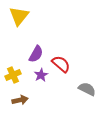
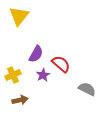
purple star: moved 2 px right
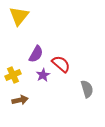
gray semicircle: rotated 48 degrees clockwise
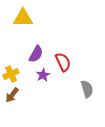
yellow triangle: moved 4 px right, 2 px down; rotated 50 degrees clockwise
red semicircle: moved 2 px right, 2 px up; rotated 24 degrees clockwise
yellow cross: moved 2 px left, 1 px up
brown arrow: moved 8 px left, 5 px up; rotated 140 degrees clockwise
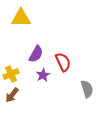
yellow triangle: moved 2 px left
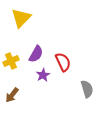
yellow triangle: rotated 45 degrees counterclockwise
yellow cross: moved 13 px up
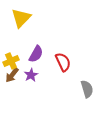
purple star: moved 12 px left
brown arrow: moved 20 px up
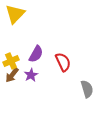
yellow triangle: moved 6 px left, 4 px up
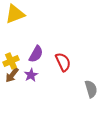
yellow triangle: rotated 25 degrees clockwise
gray semicircle: moved 4 px right
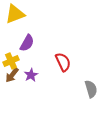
purple semicircle: moved 9 px left, 11 px up
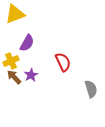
brown arrow: moved 2 px right, 2 px down; rotated 98 degrees clockwise
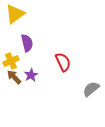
yellow triangle: rotated 15 degrees counterclockwise
purple semicircle: rotated 42 degrees counterclockwise
gray semicircle: rotated 114 degrees counterclockwise
